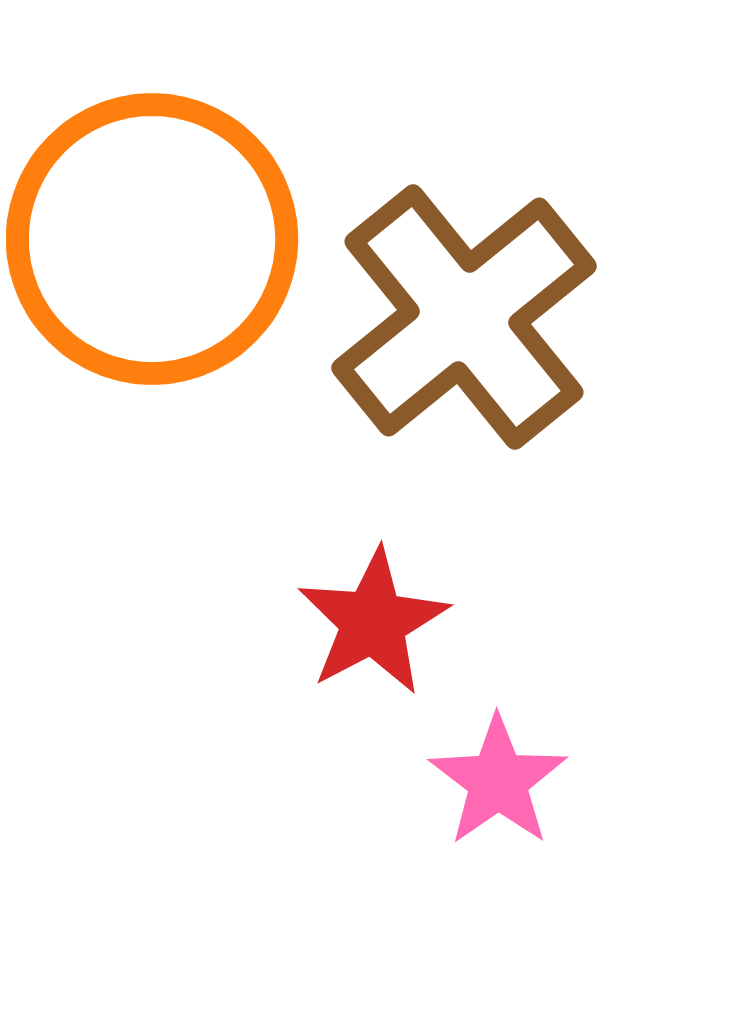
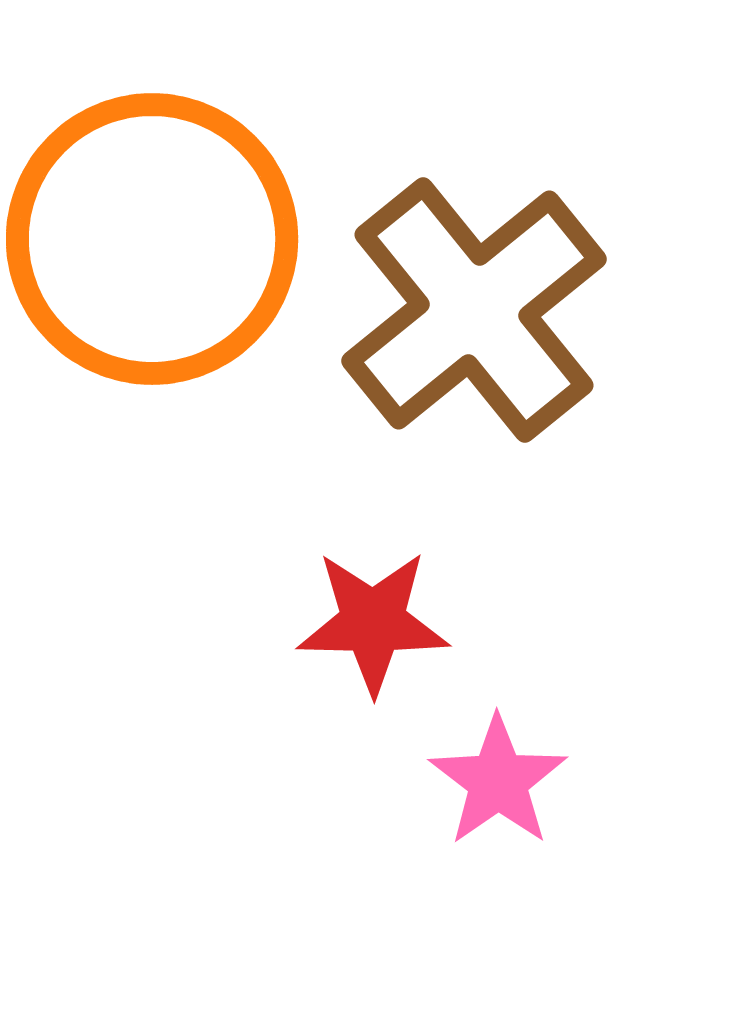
brown cross: moved 10 px right, 7 px up
red star: rotated 29 degrees clockwise
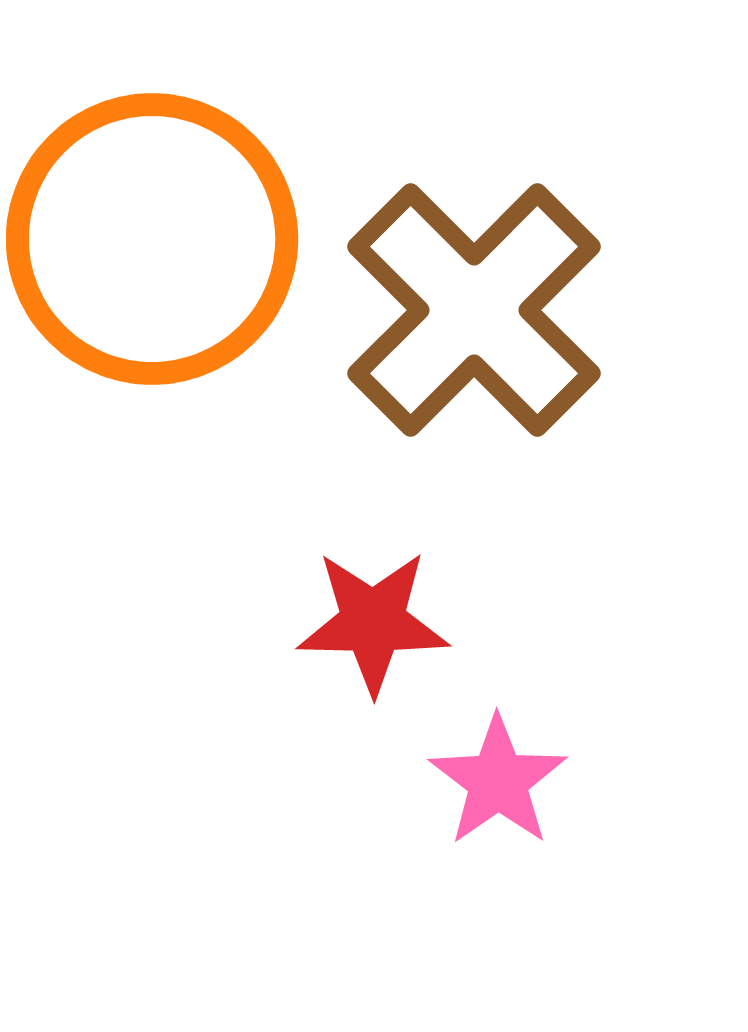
brown cross: rotated 6 degrees counterclockwise
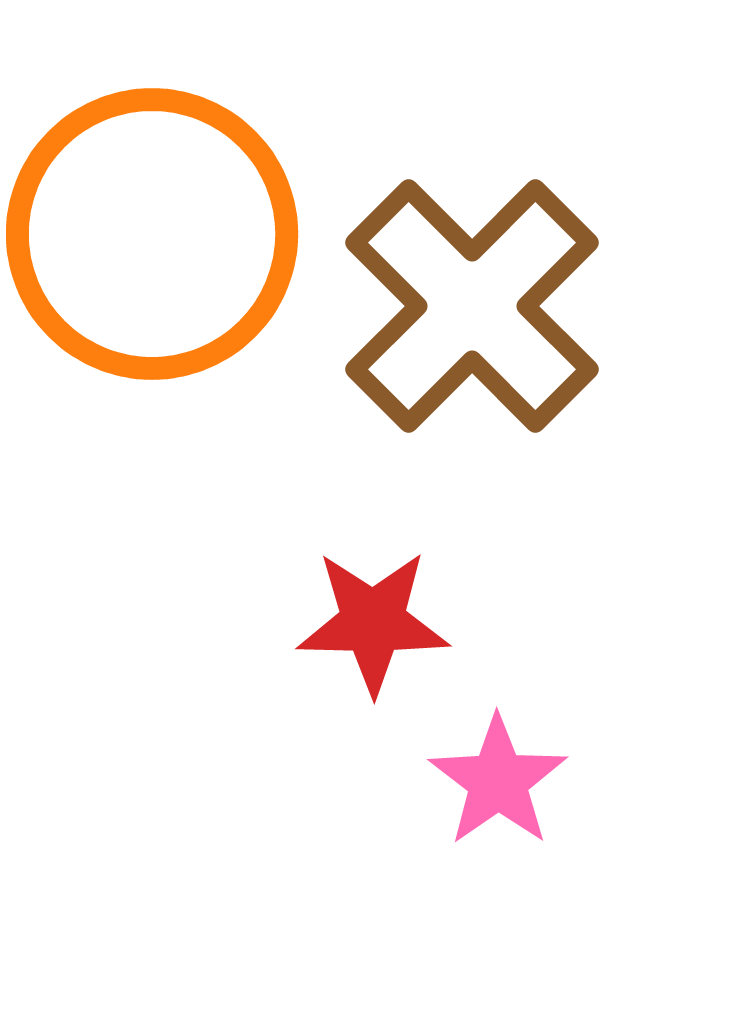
orange circle: moved 5 px up
brown cross: moved 2 px left, 4 px up
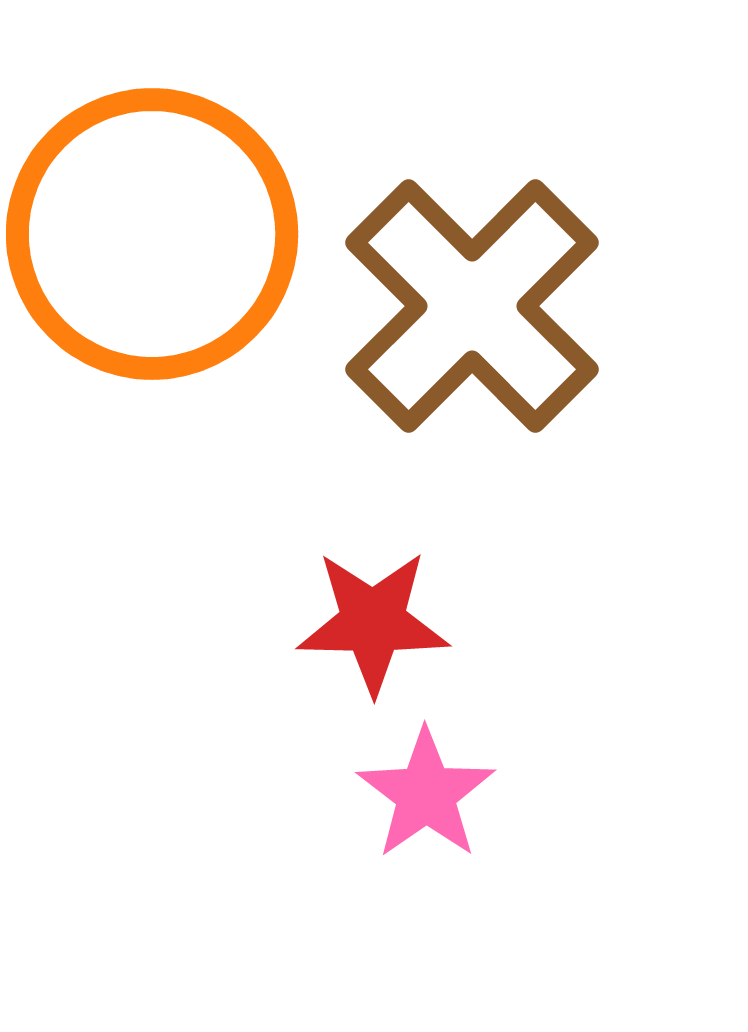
pink star: moved 72 px left, 13 px down
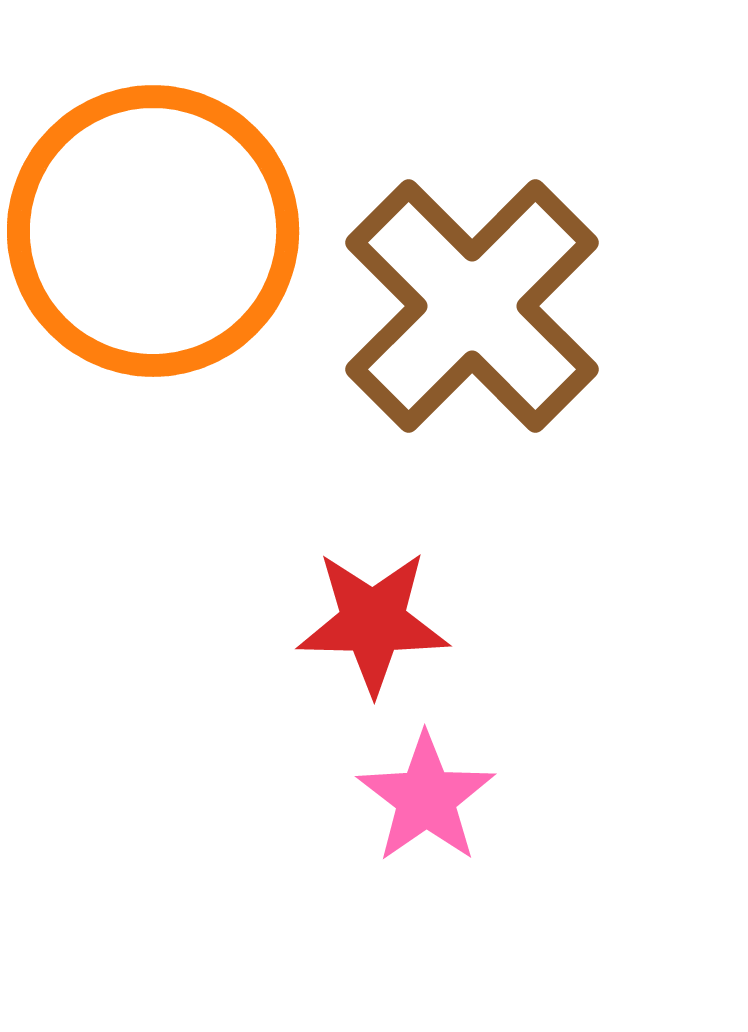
orange circle: moved 1 px right, 3 px up
pink star: moved 4 px down
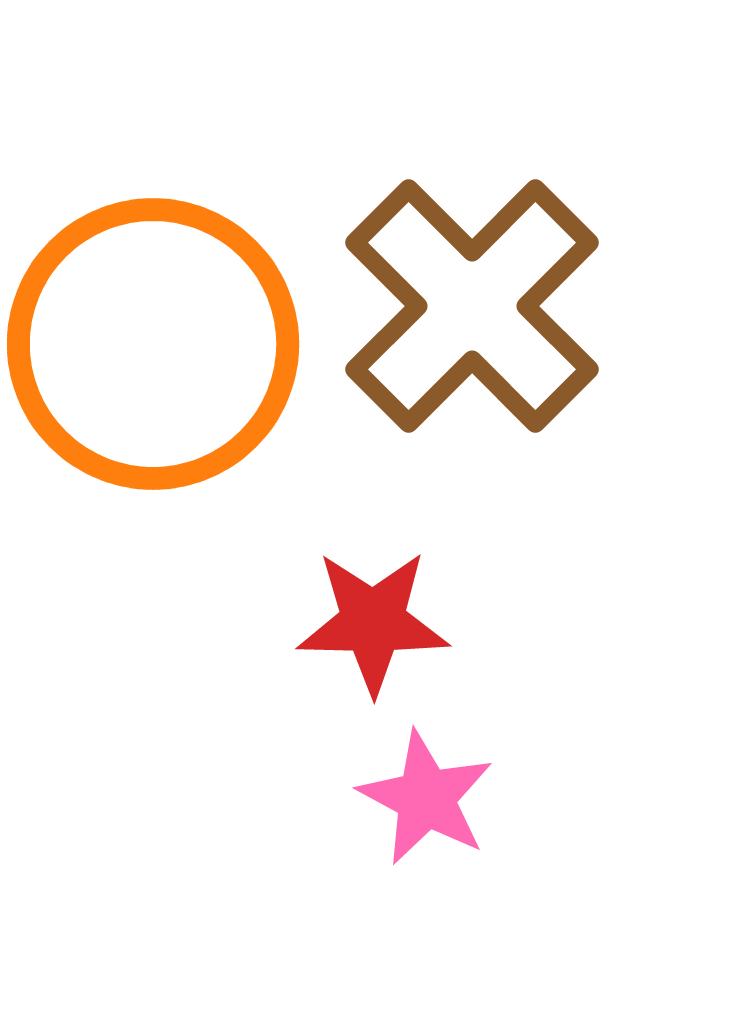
orange circle: moved 113 px down
pink star: rotated 9 degrees counterclockwise
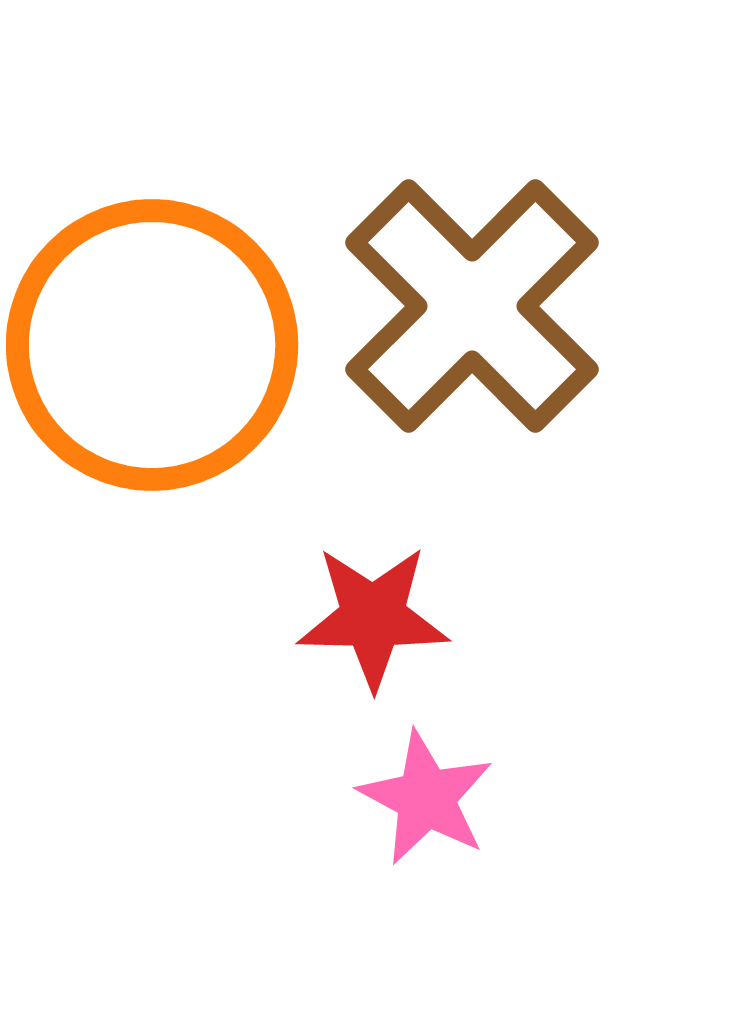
orange circle: moved 1 px left, 1 px down
red star: moved 5 px up
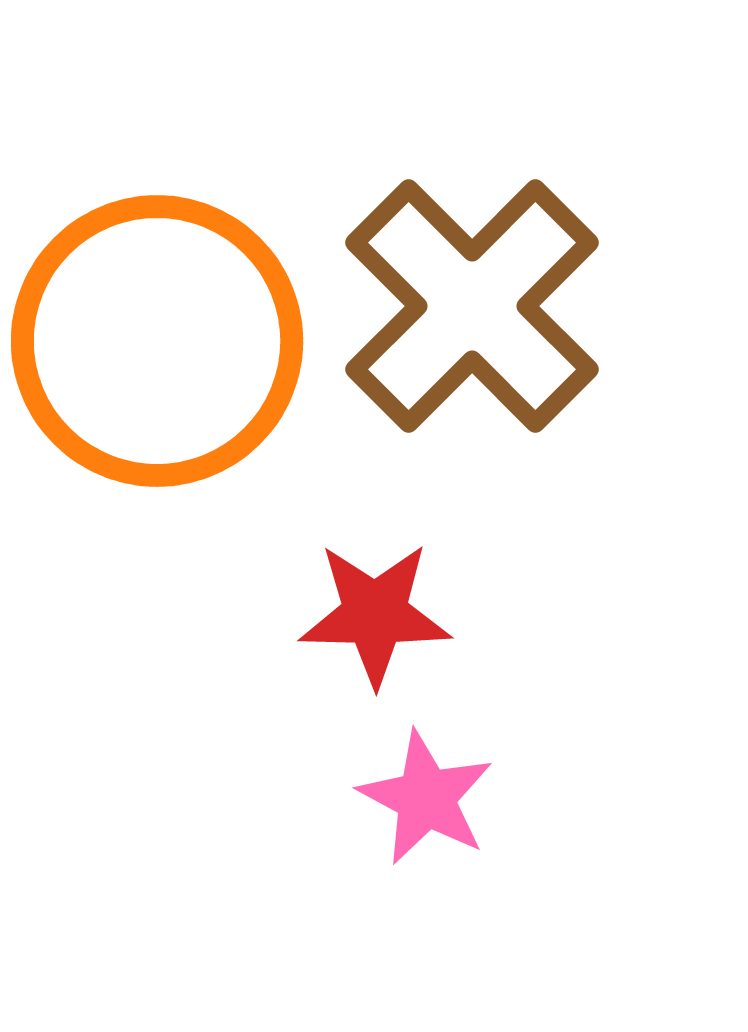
orange circle: moved 5 px right, 4 px up
red star: moved 2 px right, 3 px up
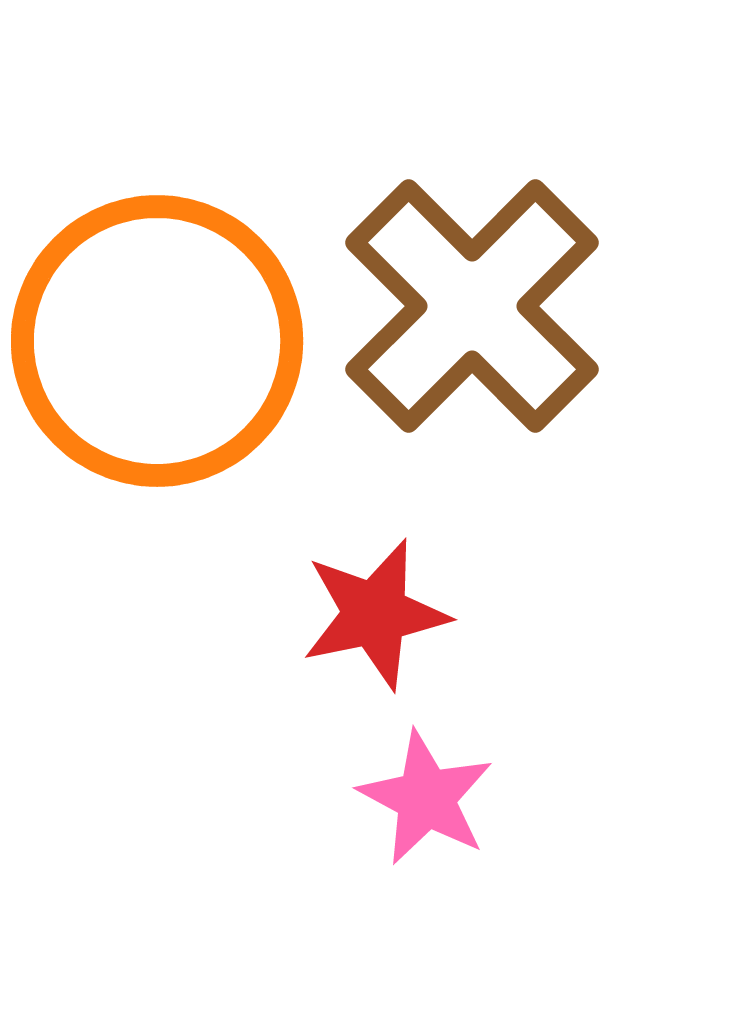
red star: rotated 13 degrees counterclockwise
